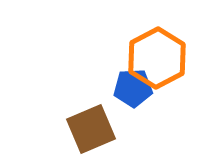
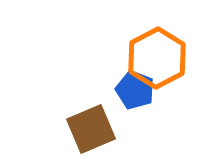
blue pentagon: moved 2 px right, 2 px down; rotated 24 degrees clockwise
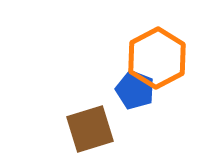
brown square: moved 1 px left; rotated 6 degrees clockwise
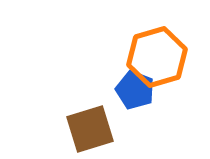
orange hexagon: moved 1 px up; rotated 12 degrees clockwise
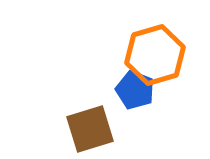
orange hexagon: moved 2 px left, 2 px up
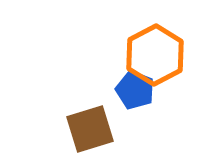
orange hexagon: rotated 12 degrees counterclockwise
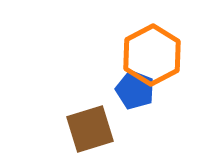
orange hexagon: moved 3 px left
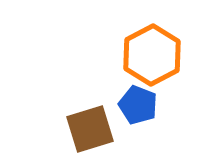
blue pentagon: moved 3 px right, 15 px down
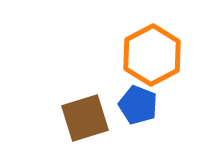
brown square: moved 5 px left, 11 px up
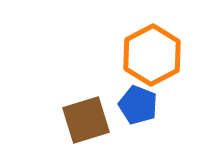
brown square: moved 1 px right, 2 px down
